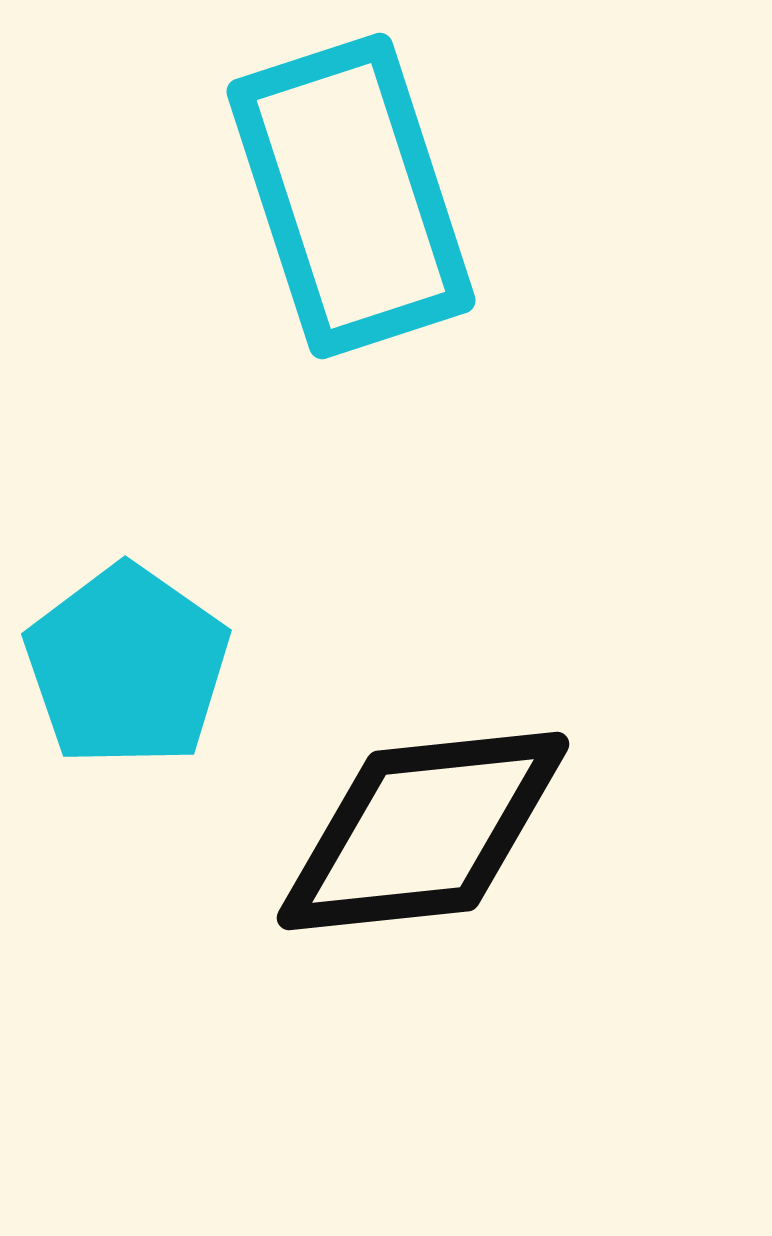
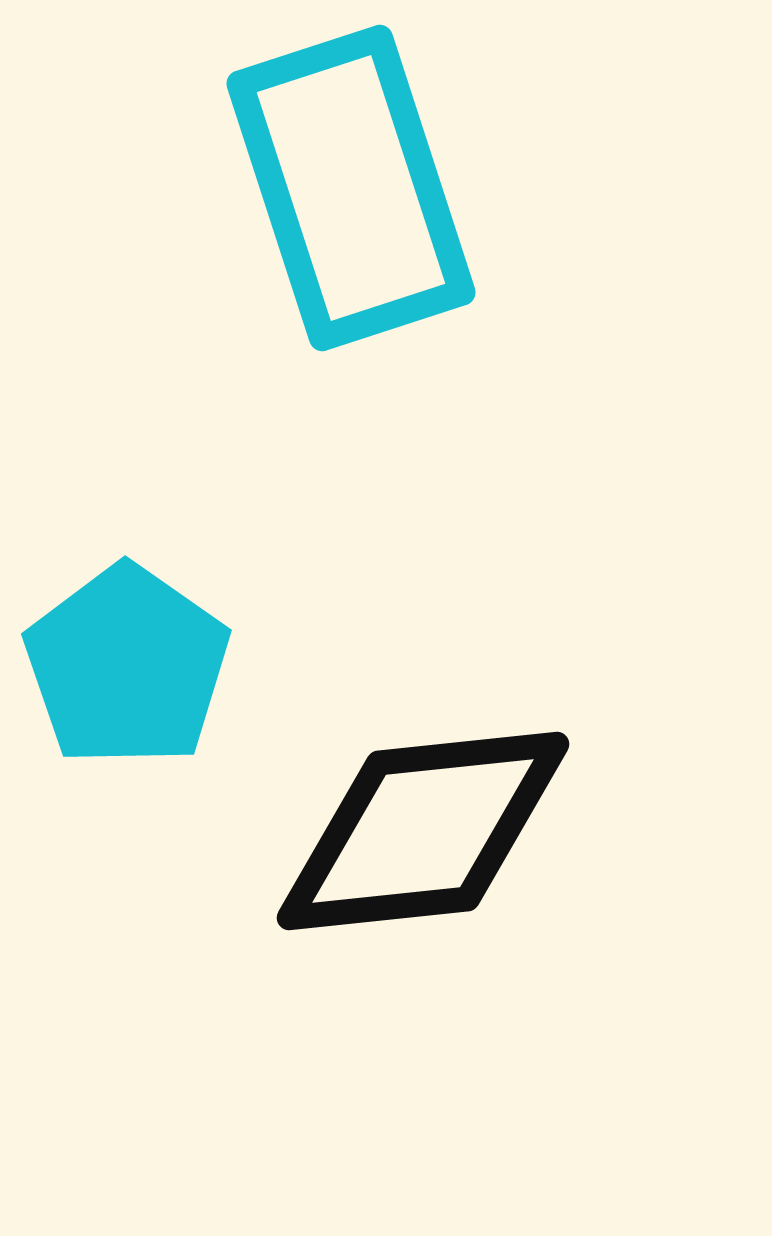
cyan rectangle: moved 8 px up
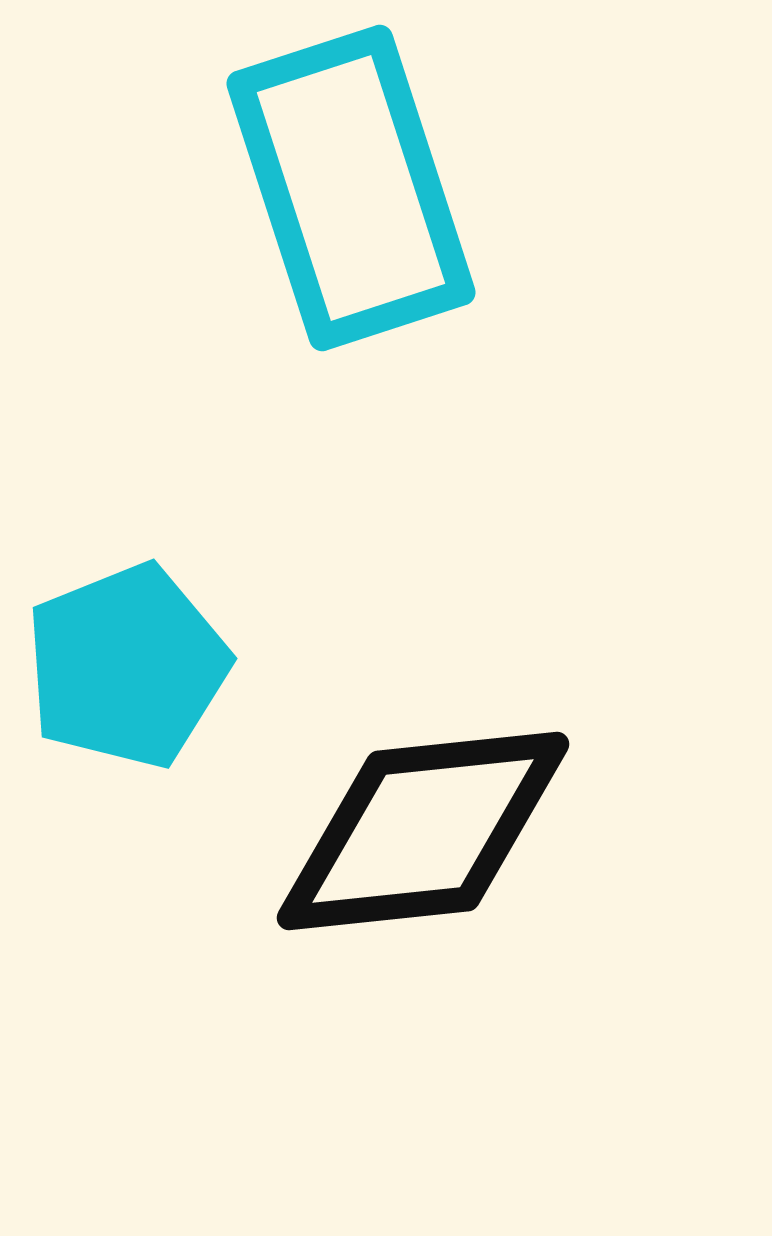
cyan pentagon: rotated 15 degrees clockwise
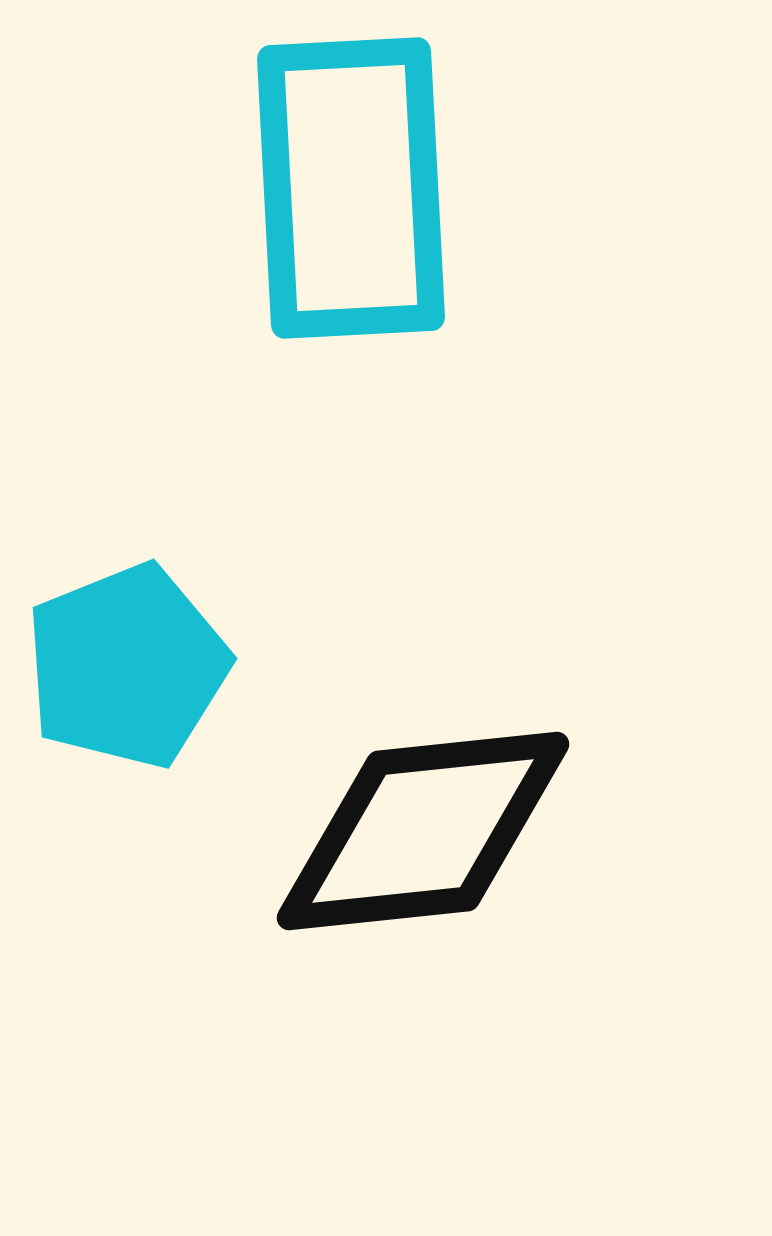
cyan rectangle: rotated 15 degrees clockwise
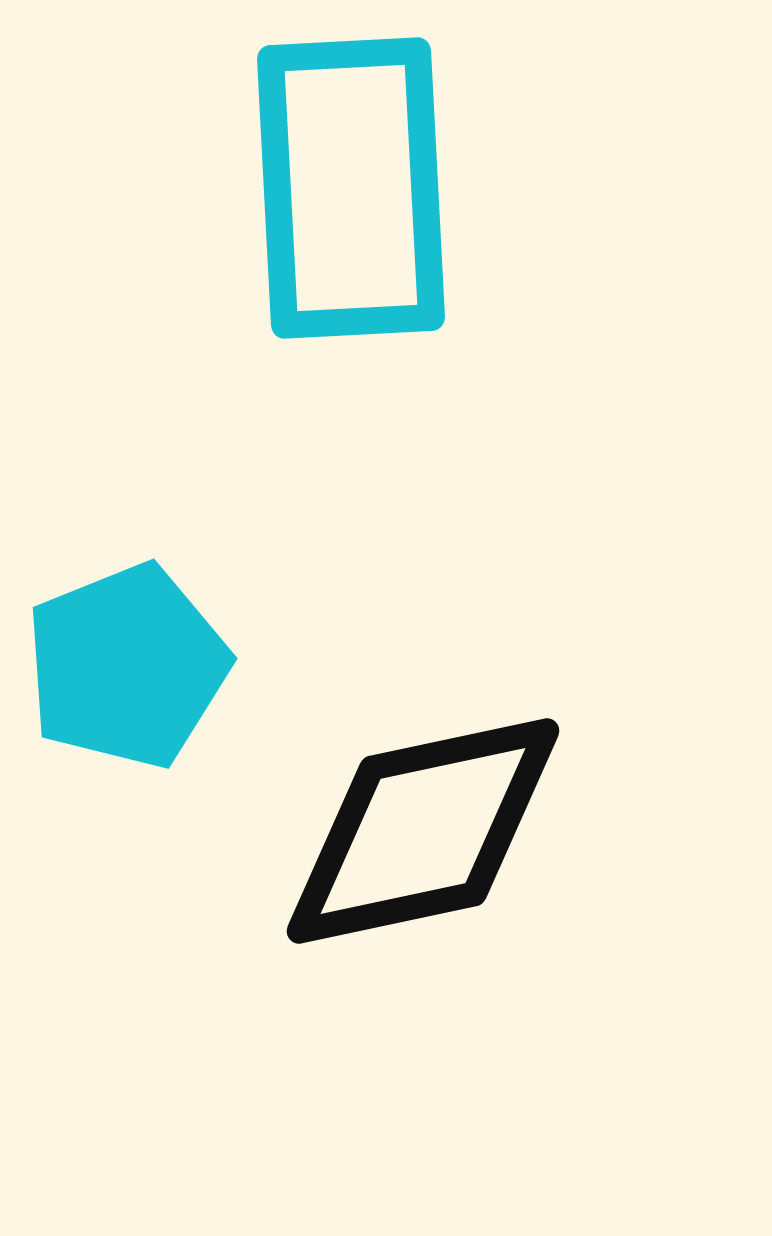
black diamond: rotated 6 degrees counterclockwise
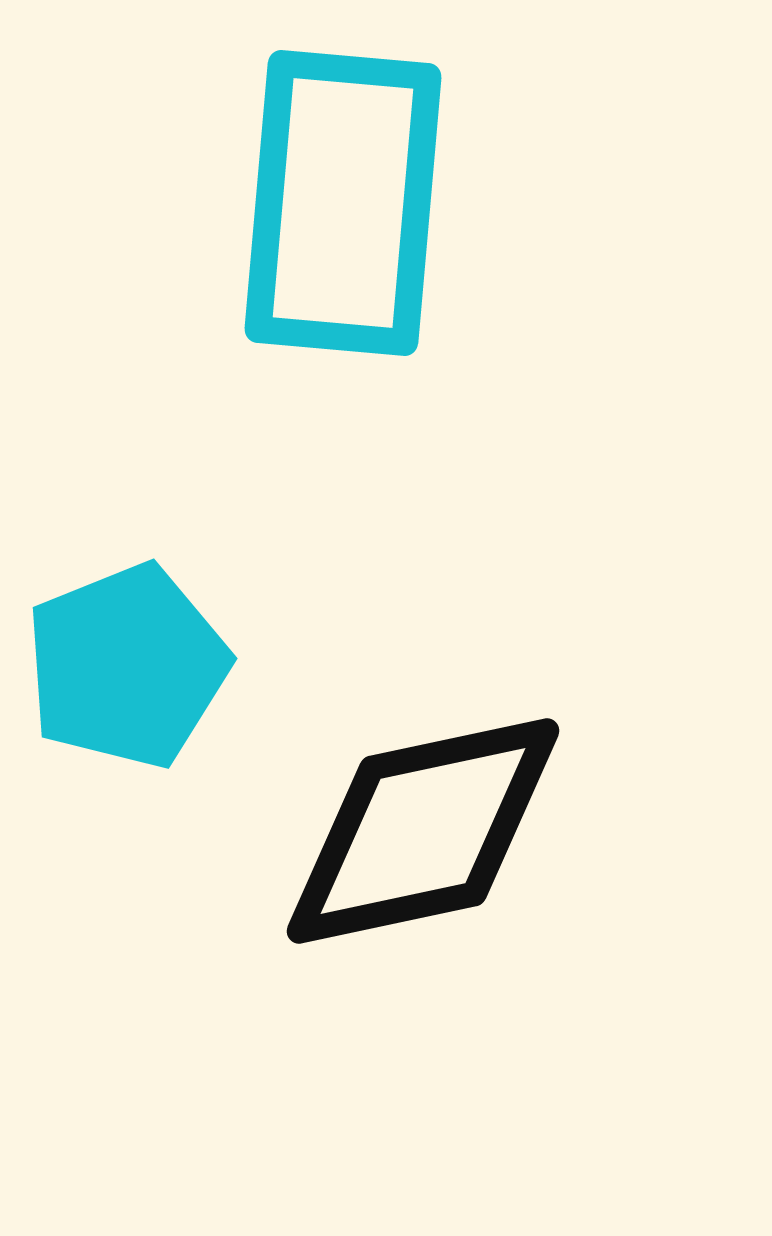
cyan rectangle: moved 8 px left, 15 px down; rotated 8 degrees clockwise
